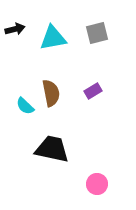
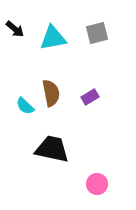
black arrow: rotated 54 degrees clockwise
purple rectangle: moved 3 px left, 6 px down
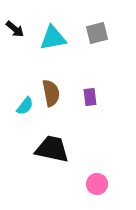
purple rectangle: rotated 66 degrees counterclockwise
cyan semicircle: rotated 96 degrees counterclockwise
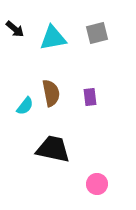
black trapezoid: moved 1 px right
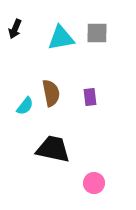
black arrow: rotated 72 degrees clockwise
gray square: rotated 15 degrees clockwise
cyan triangle: moved 8 px right
pink circle: moved 3 px left, 1 px up
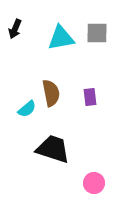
cyan semicircle: moved 2 px right, 3 px down; rotated 12 degrees clockwise
black trapezoid: rotated 6 degrees clockwise
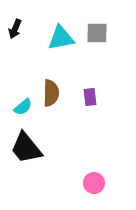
brown semicircle: rotated 12 degrees clockwise
cyan semicircle: moved 4 px left, 2 px up
black trapezoid: moved 27 px left, 1 px up; rotated 147 degrees counterclockwise
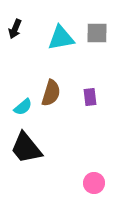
brown semicircle: rotated 16 degrees clockwise
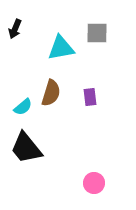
cyan triangle: moved 10 px down
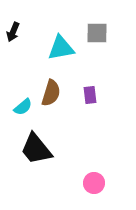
black arrow: moved 2 px left, 3 px down
purple rectangle: moved 2 px up
black trapezoid: moved 10 px right, 1 px down
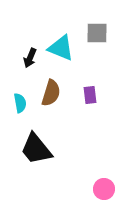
black arrow: moved 17 px right, 26 px down
cyan triangle: rotated 32 degrees clockwise
cyan semicircle: moved 3 px left, 4 px up; rotated 60 degrees counterclockwise
pink circle: moved 10 px right, 6 px down
